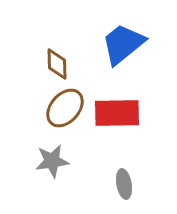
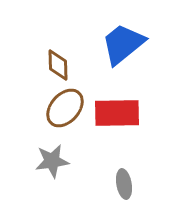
brown diamond: moved 1 px right, 1 px down
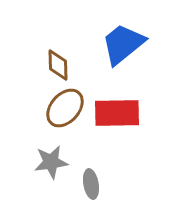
gray star: moved 1 px left, 1 px down
gray ellipse: moved 33 px left
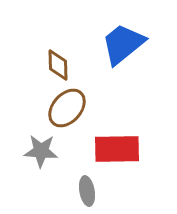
brown ellipse: moved 2 px right
red rectangle: moved 36 px down
gray star: moved 10 px left, 11 px up; rotated 12 degrees clockwise
gray ellipse: moved 4 px left, 7 px down
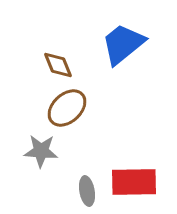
brown diamond: rotated 20 degrees counterclockwise
brown ellipse: rotated 6 degrees clockwise
red rectangle: moved 17 px right, 33 px down
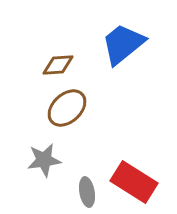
brown diamond: rotated 72 degrees counterclockwise
gray star: moved 3 px right, 9 px down; rotated 12 degrees counterclockwise
red rectangle: rotated 33 degrees clockwise
gray ellipse: moved 1 px down
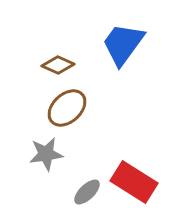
blue trapezoid: rotated 15 degrees counterclockwise
brown diamond: rotated 28 degrees clockwise
gray star: moved 2 px right, 6 px up
gray ellipse: rotated 56 degrees clockwise
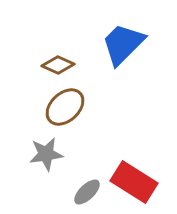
blue trapezoid: rotated 9 degrees clockwise
brown ellipse: moved 2 px left, 1 px up
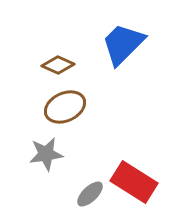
brown ellipse: rotated 18 degrees clockwise
gray ellipse: moved 3 px right, 2 px down
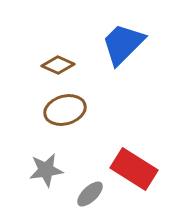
brown ellipse: moved 3 px down; rotated 9 degrees clockwise
gray star: moved 16 px down
red rectangle: moved 13 px up
